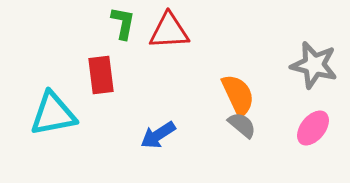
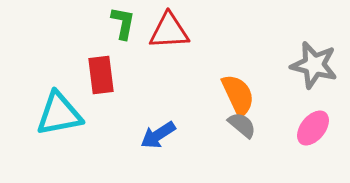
cyan triangle: moved 6 px right
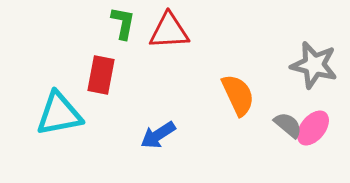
red rectangle: rotated 18 degrees clockwise
gray semicircle: moved 46 px right
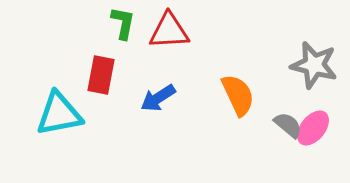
blue arrow: moved 37 px up
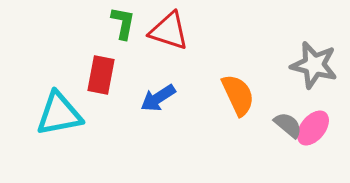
red triangle: rotated 21 degrees clockwise
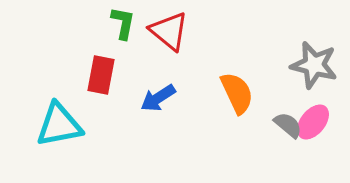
red triangle: rotated 21 degrees clockwise
orange semicircle: moved 1 px left, 2 px up
cyan triangle: moved 11 px down
pink ellipse: moved 6 px up
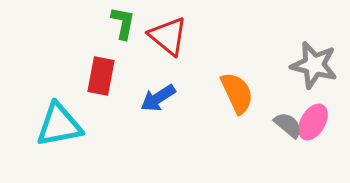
red triangle: moved 1 px left, 5 px down
red rectangle: moved 1 px down
pink ellipse: rotated 9 degrees counterclockwise
